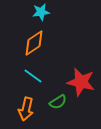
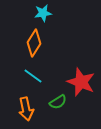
cyan star: moved 2 px right, 1 px down
orange diamond: rotated 24 degrees counterclockwise
red star: rotated 8 degrees clockwise
orange arrow: rotated 25 degrees counterclockwise
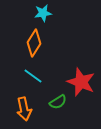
orange arrow: moved 2 px left
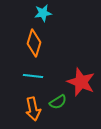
orange diamond: rotated 16 degrees counterclockwise
cyan line: rotated 30 degrees counterclockwise
orange arrow: moved 9 px right
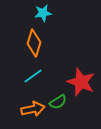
cyan line: rotated 42 degrees counterclockwise
orange arrow: rotated 90 degrees counterclockwise
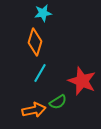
orange diamond: moved 1 px right, 1 px up
cyan line: moved 7 px right, 3 px up; rotated 24 degrees counterclockwise
red star: moved 1 px right, 1 px up
orange arrow: moved 1 px right, 1 px down
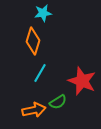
orange diamond: moved 2 px left, 1 px up
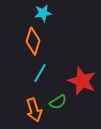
orange arrow: rotated 85 degrees clockwise
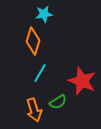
cyan star: moved 1 px right, 1 px down
